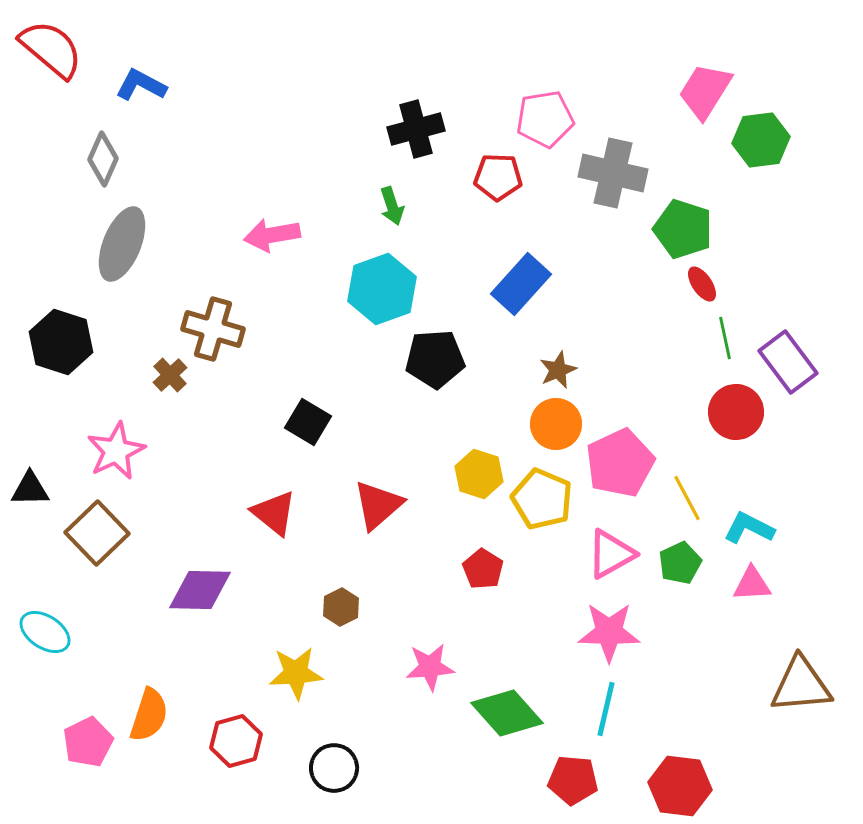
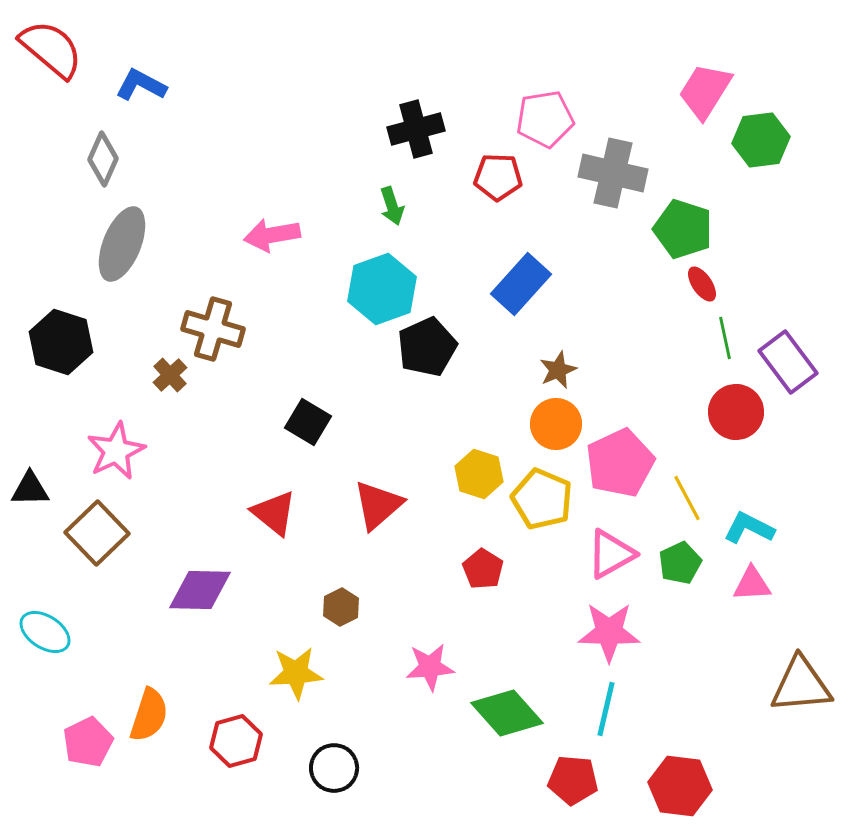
black pentagon at (435, 359): moved 8 px left, 12 px up; rotated 20 degrees counterclockwise
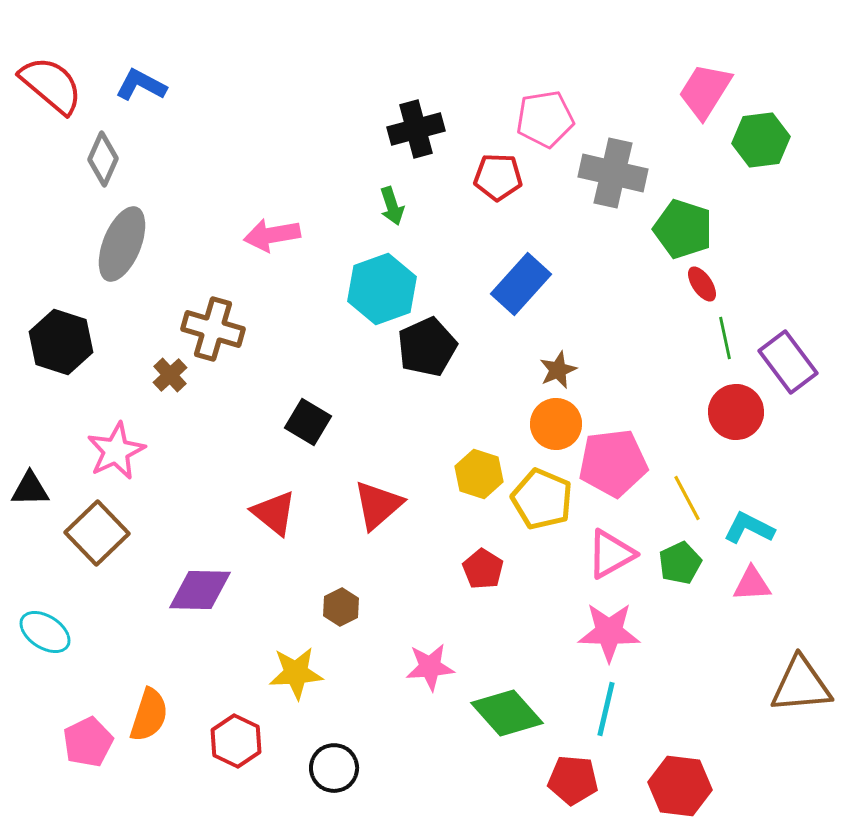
red semicircle at (51, 49): moved 36 px down
pink pentagon at (620, 463): moved 7 px left; rotated 18 degrees clockwise
red hexagon at (236, 741): rotated 18 degrees counterclockwise
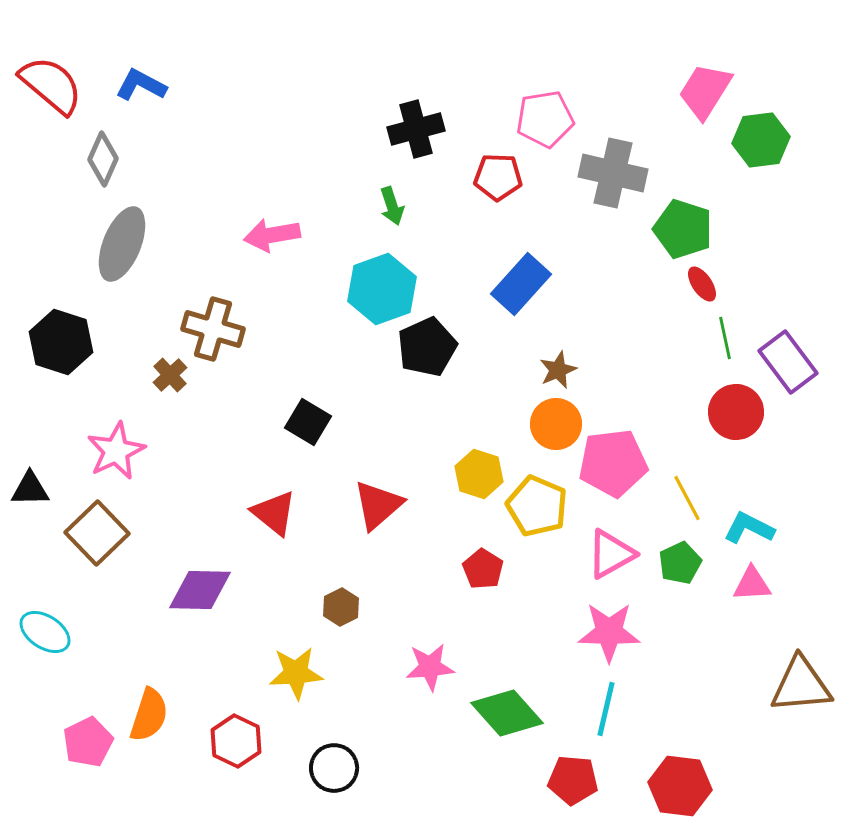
yellow pentagon at (542, 499): moved 5 px left, 7 px down
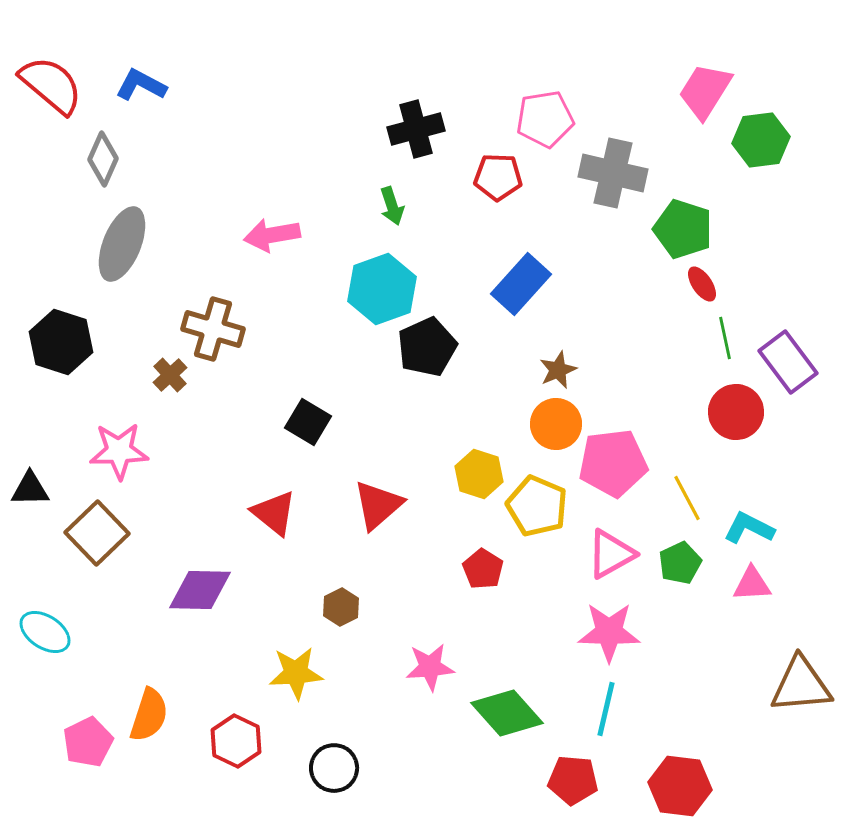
pink star at (116, 451): moved 3 px right; rotated 24 degrees clockwise
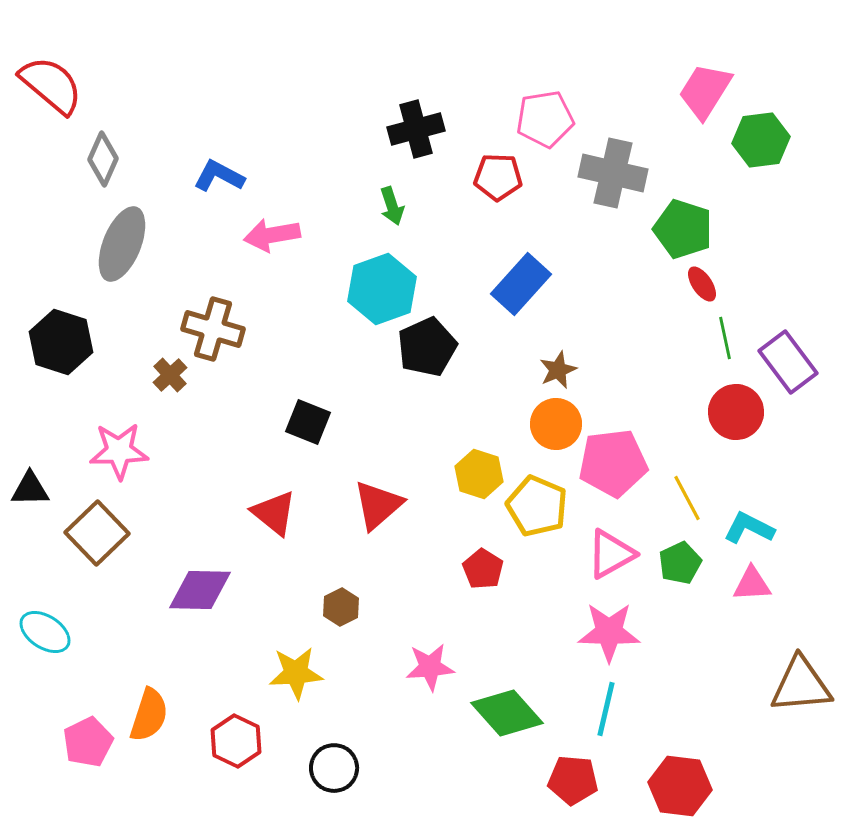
blue L-shape at (141, 85): moved 78 px right, 91 px down
black square at (308, 422): rotated 9 degrees counterclockwise
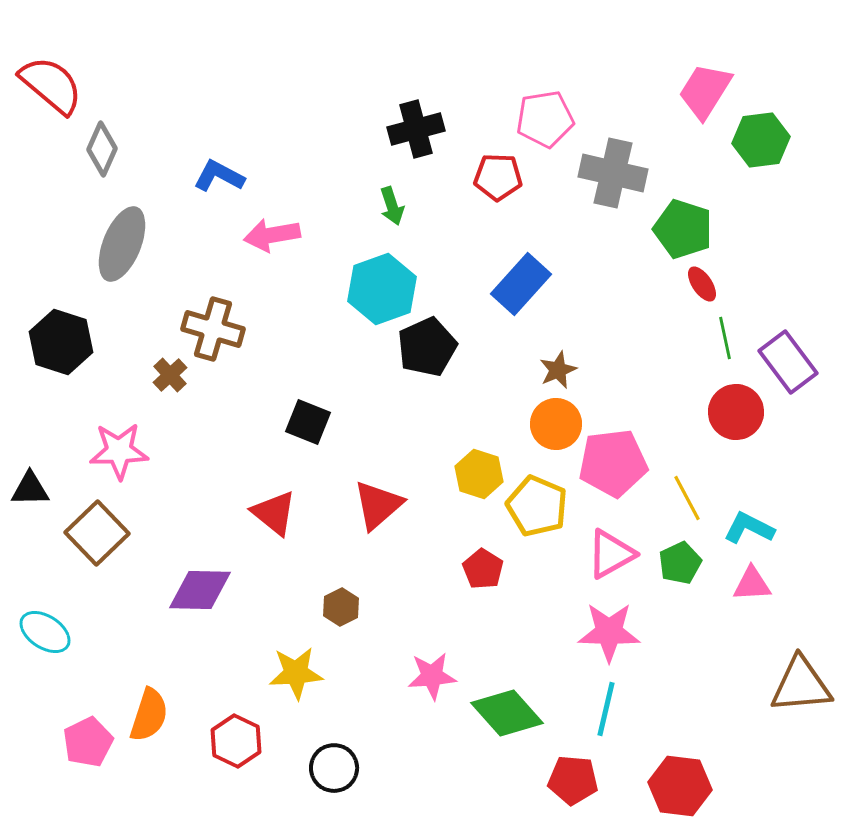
gray diamond at (103, 159): moved 1 px left, 10 px up
pink star at (430, 667): moved 2 px right, 9 px down
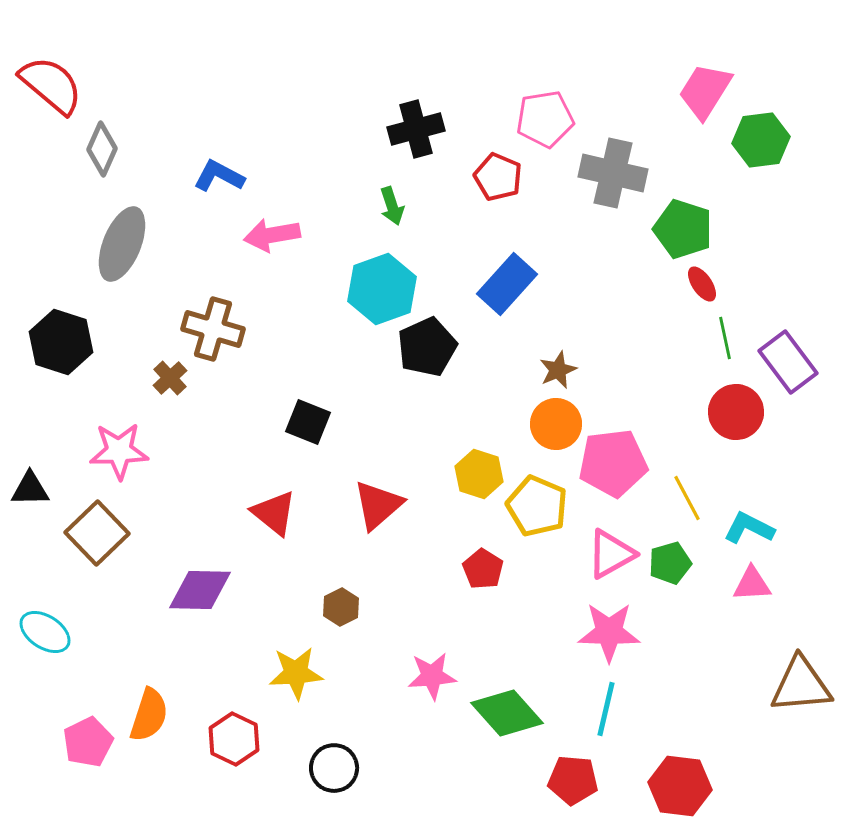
red pentagon at (498, 177): rotated 21 degrees clockwise
blue rectangle at (521, 284): moved 14 px left
brown cross at (170, 375): moved 3 px down
green pentagon at (680, 563): moved 10 px left; rotated 9 degrees clockwise
red hexagon at (236, 741): moved 2 px left, 2 px up
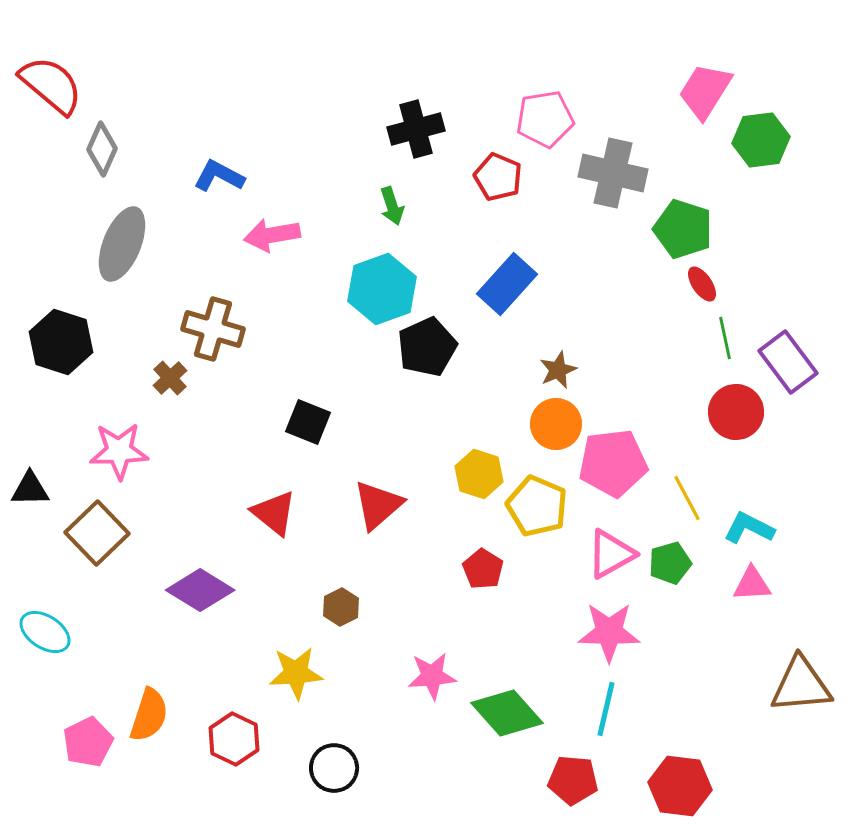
purple diamond at (200, 590): rotated 30 degrees clockwise
